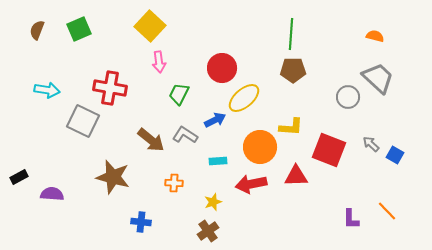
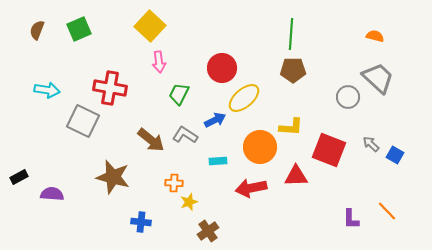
red arrow: moved 4 px down
yellow star: moved 24 px left
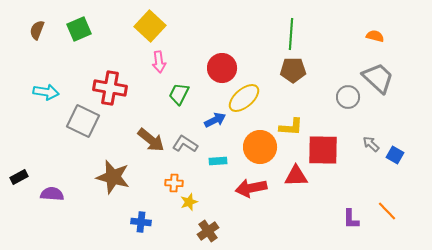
cyan arrow: moved 1 px left, 2 px down
gray L-shape: moved 9 px down
red square: moved 6 px left; rotated 20 degrees counterclockwise
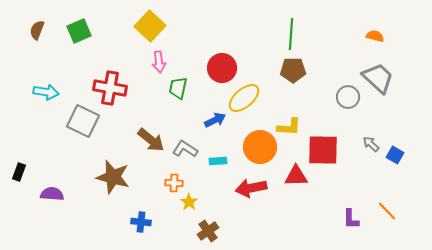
green square: moved 2 px down
green trapezoid: moved 1 px left, 6 px up; rotated 15 degrees counterclockwise
yellow L-shape: moved 2 px left
gray L-shape: moved 5 px down
black rectangle: moved 5 px up; rotated 42 degrees counterclockwise
yellow star: rotated 18 degrees counterclockwise
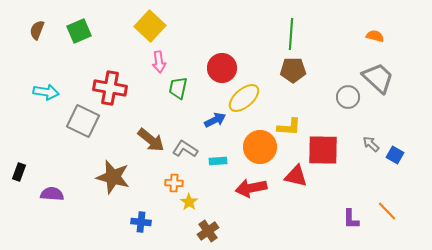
red triangle: rotated 15 degrees clockwise
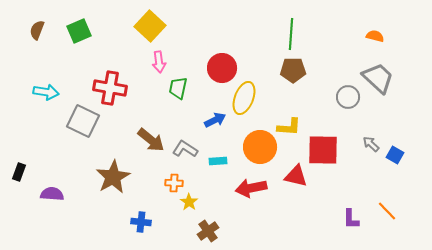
yellow ellipse: rotated 28 degrees counterclockwise
brown star: rotated 28 degrees clockwise
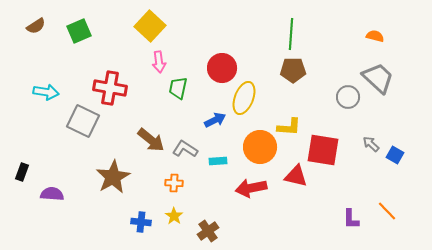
brown semicircle: moved 1 px left, 4 px up; rotated 144 degrees counterclockwise
red square: rotated 8 degrees clockwise
black rectangle: moved 3 px right
yellow star: moved 15 px left, 14 px down
